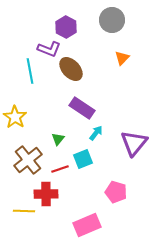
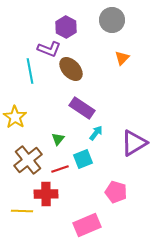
purple triangle: rotated 20 degrees clockwise
yellow line: moved 2 px left
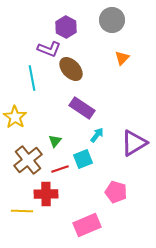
cyan line: moved 2 px right, 7 px down
cyan arrow: moved 1 px right, 2 px down
green triangle: moved 3 px left, 2 px down
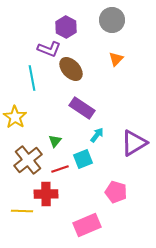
orange triangle: moved 6 px left, 1 px down
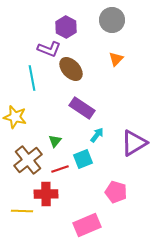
yellow star: rotated 20 degrees counterclockwise
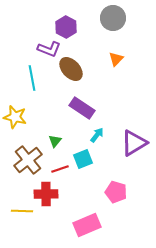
gray circle: moved 1 px right, 2 px up
